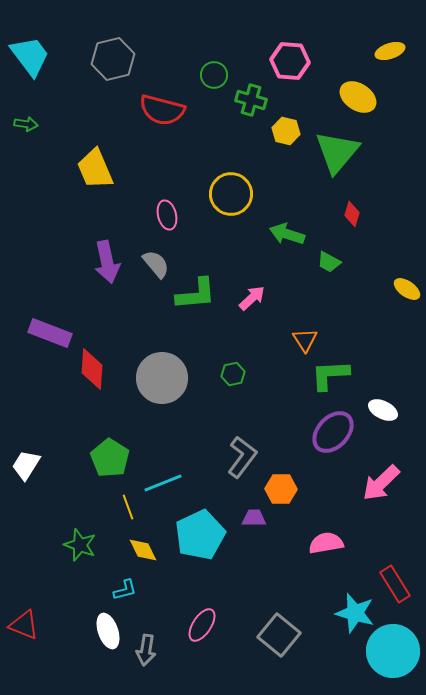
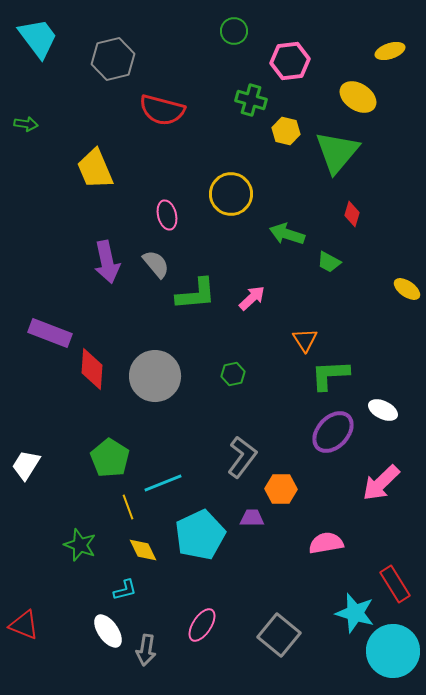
cyan trapezoid at (30, 56): moved 8 px right, 18 px up
pink hexagon at (290, 61): rotated 12 degrees counterclockwise
green circle at (214, 75): moved 20 px right, 44 px up
gray circle at (162, 378): moved 7 px left, 2 px up
purple trapezoid at (254, 518): moved 2 px left
white ellipse at (108, 631): rotated 16 degrees counterclockwise
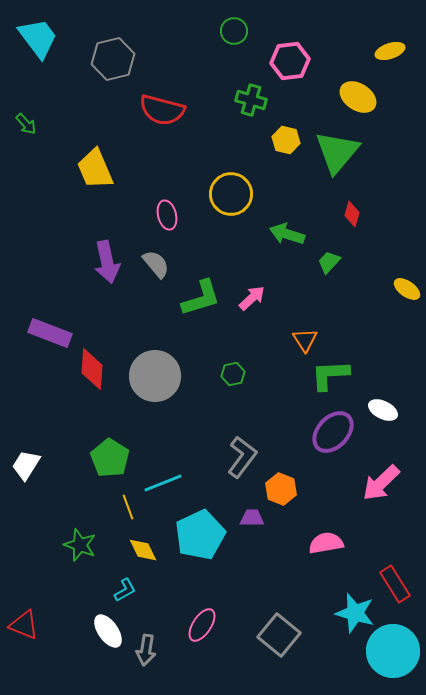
green arrow at (26, 124): rotated 40 degrees clockwise
yellow hexagon at (286, 131): moved 9 px down
green trapezoid at (329, 262): rotated 105 degrees clockwise
green L-shape at (196, 294): moved 5 px right, 4 px down; rotated 12 degrees counterclockwise
orange hexagon at (281, 489): rotated 20 degrees clockwise
cyan L-shape at (125, 590): rotated 15 degrees counterclockwise
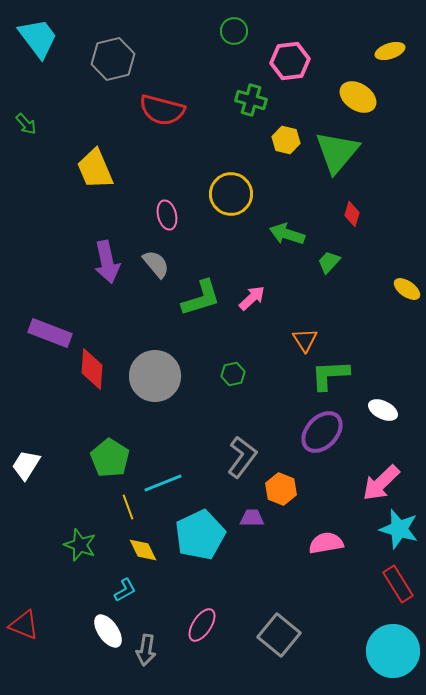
purple ellipse at (333, 432): moved 11 px left
red rectangle at (395, 584): moved 3 px right
cyan star at (355, 613): moved 44 px right, 84 px up
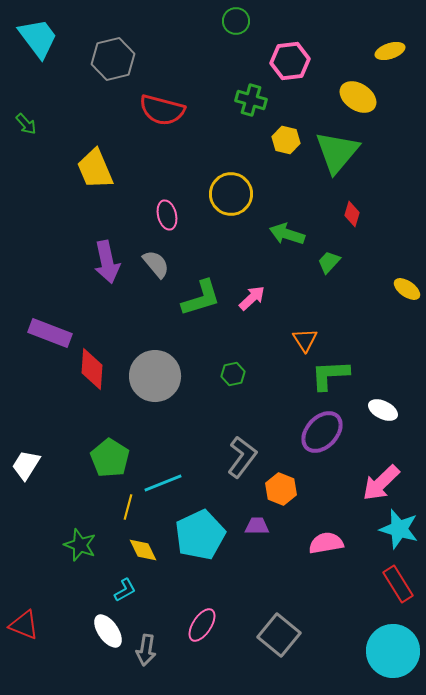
green circle at (234, 31): moved 2 px right, 10 px up
yellow line at (128, 507): rotated 35 degrees clockwise
purple trapezoid at (252, 518): moved 5 px right, 8 px down
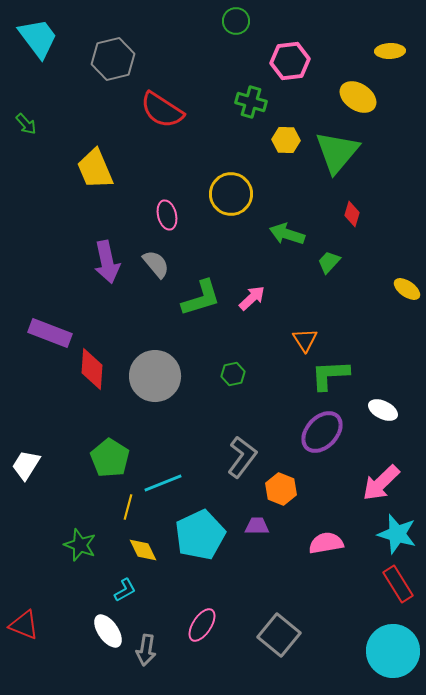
yellow ellipse at (390, 51): rotated 16 degrees clockwise
green cross at (251, 100): moved 2 px down
red semicircle at (162, 110): rotated 18 degrees clockwise
yellow hexagon at (286, 140): rotated 12 degrees counterclockwise
cyan star at (399, 529): moved 2 px left, 5 px down
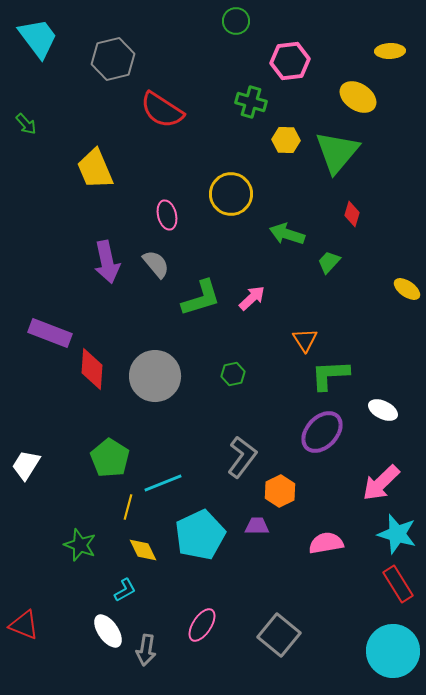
orange hexagon at (281, 489): moved 1 px left, 2 px down; rotated 12 degrees clockwise
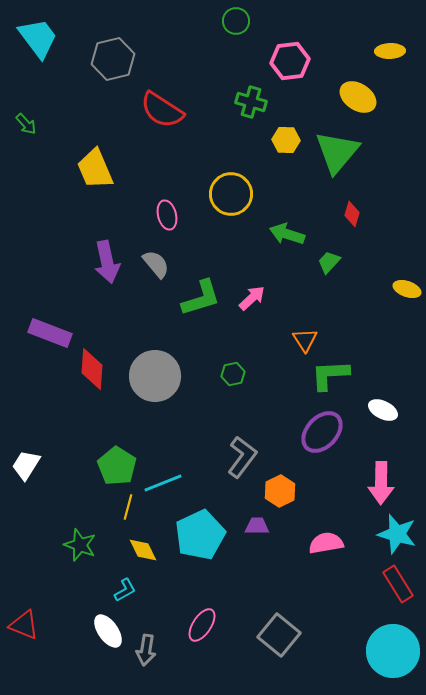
yellow ellipse at (407, 289): rotated 16 degrees counterclockwise
green pentagon at (110, 458): moved 7 px right, 8 px down
pink arrow at (381, 483): rotated 45 degrees counterclockwise
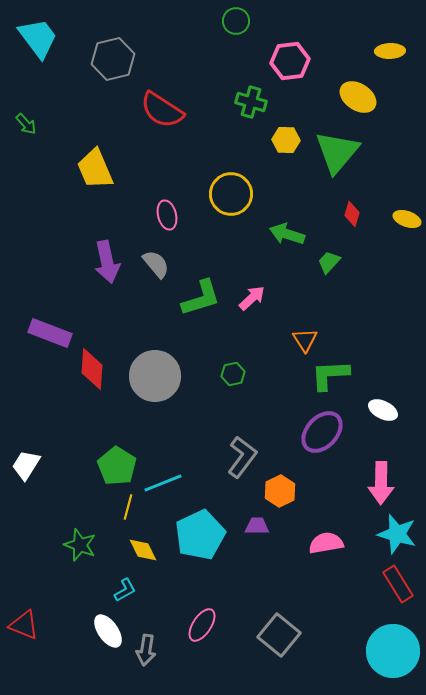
yellow ellipse at (407, 289): moved 70 px up
